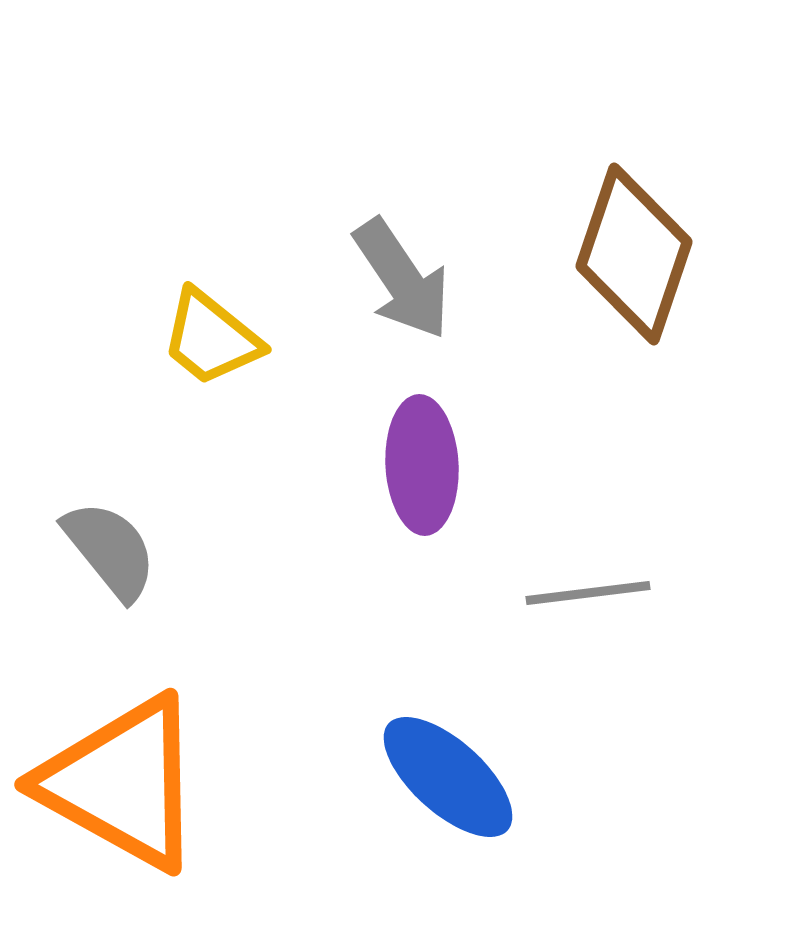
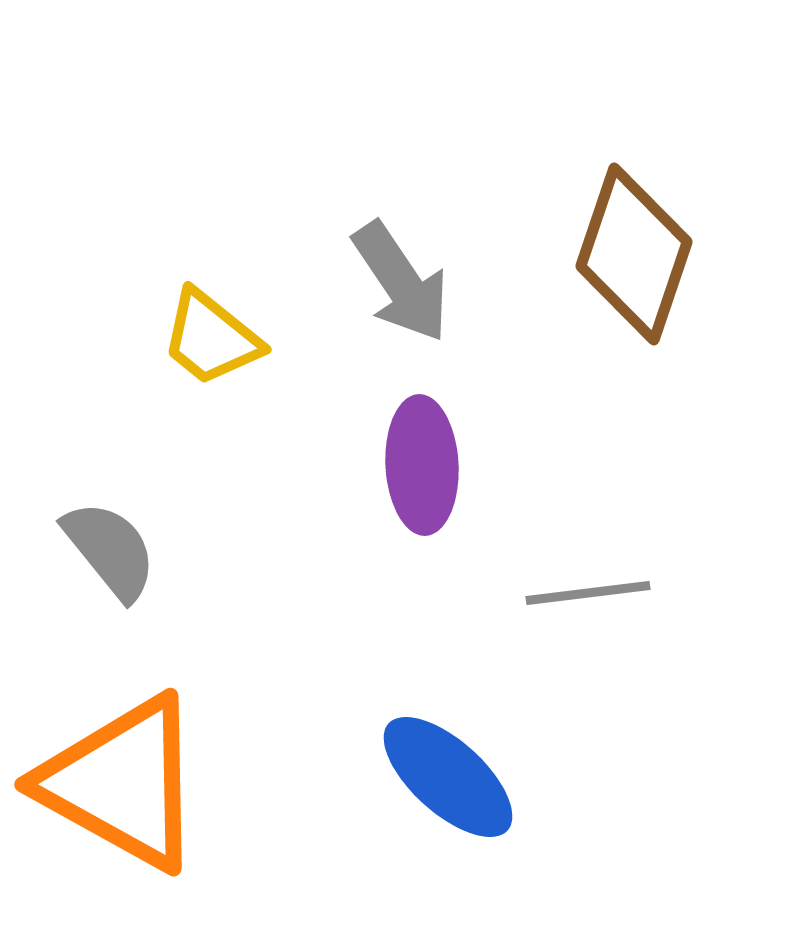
gray arrow: moved 1 px left, 3 px down
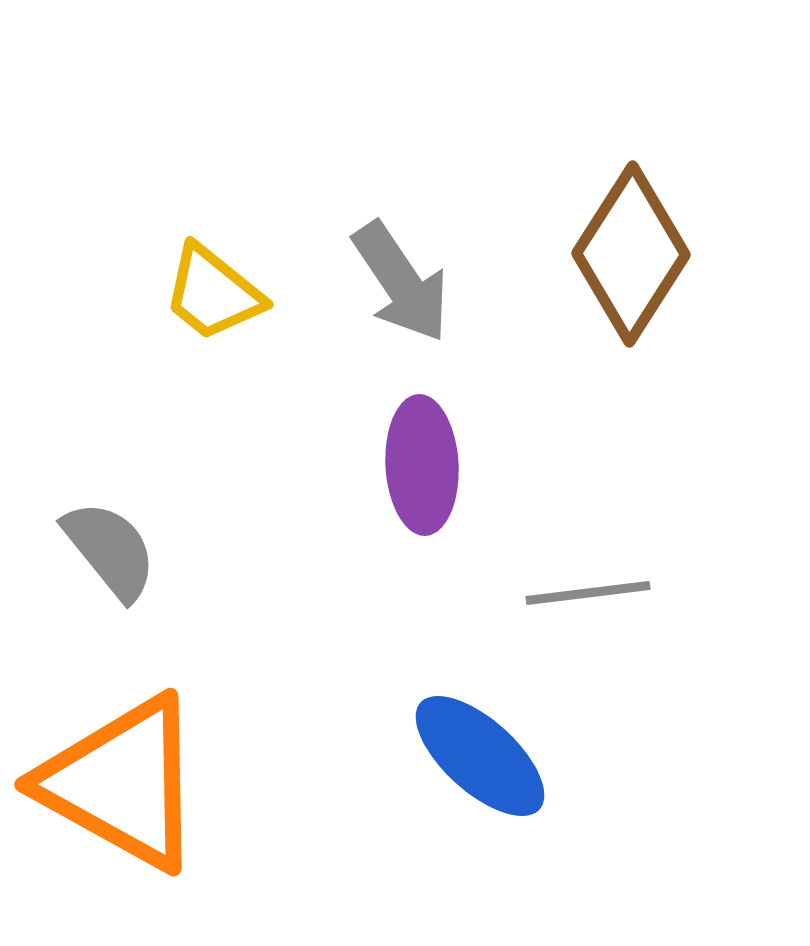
brown diamond: moved 3 px left; rotated 14 degrees clockwise
yellow trapezoid: moved 2 px right, 45 px up
blue ellipse: moved 32 px right, 21 px up
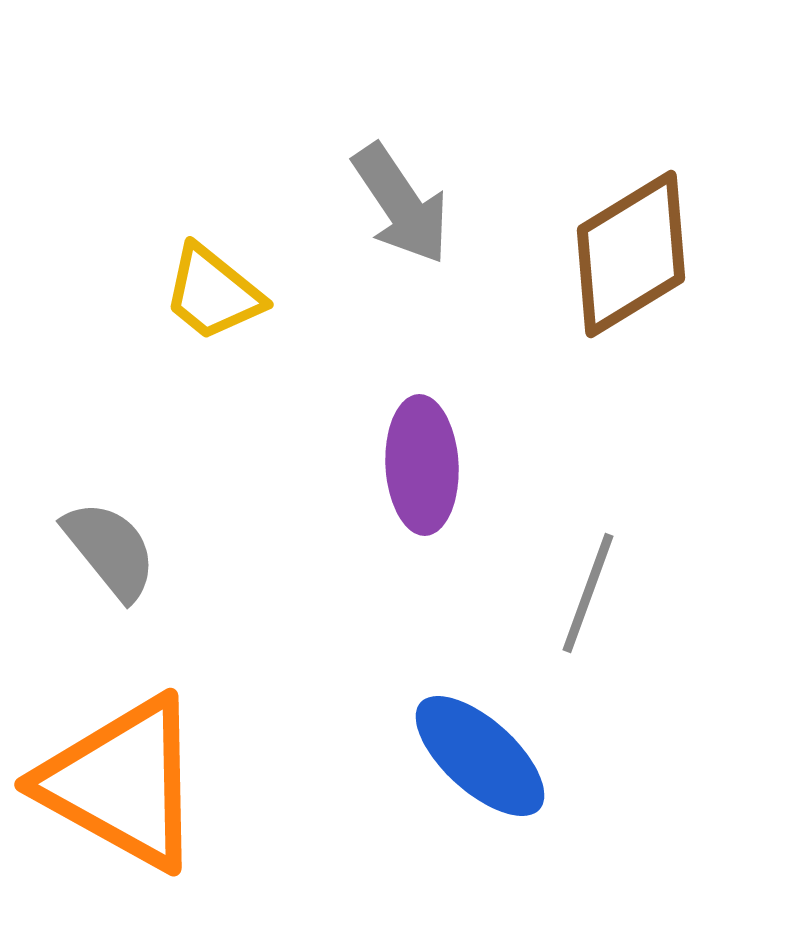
brown diamond: rotated 26 degrees clockwise
gray arrow: moved 78 px up
gray line: rotated 63 degrees counterclockwise
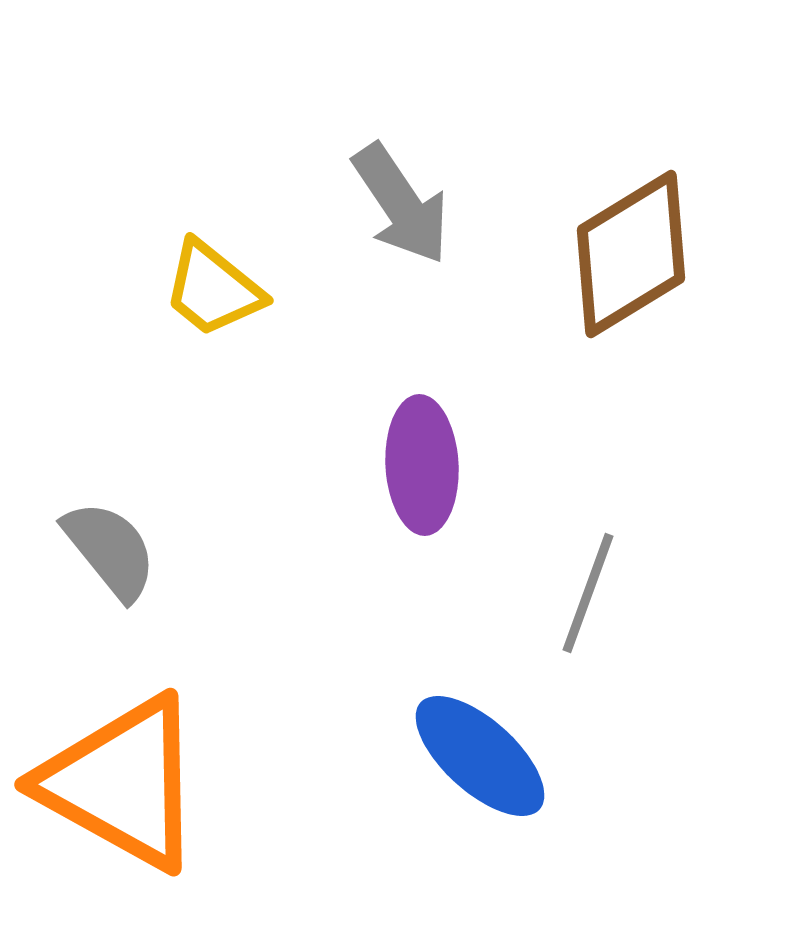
yellow trapezoid: moved 4 px up
